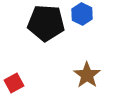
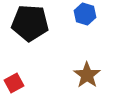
blue hexagon: moved 3 px right; rotated 10 degrees counterclockwise
black pentagon: moved 16 px left
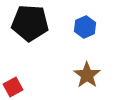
blue hexagon: moved 13 px down; rotated 20 degrees clockwise
red square: moved 1 px left, 4 px down
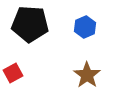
black pentagon: moved 1 px down
red square: moved 14 px up
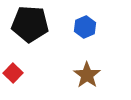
red square: rotated 18 degrees counterclockwise
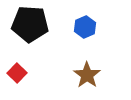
red square: moved 4 px right
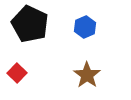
black pentagon: rotated 21 degrees clockwise
